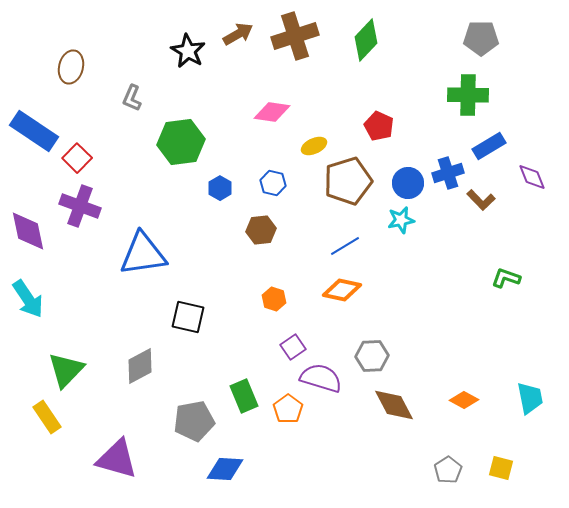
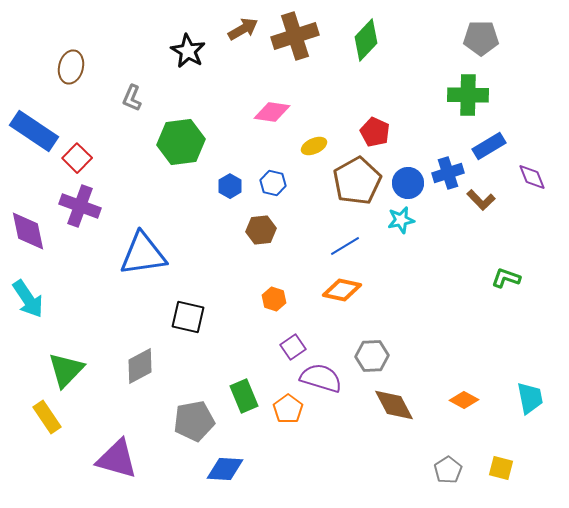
brown arrow at (238, 34): moved 5 px right, 5 px up
red pentagon at (379, 126): moved 4 px left, 6 px down
brown pentagon at (348, 181): moved 9 px right; rotated 12 degrees counterclockwise
blue hexagon at (220, 188): moved 10 px right, 2 px up
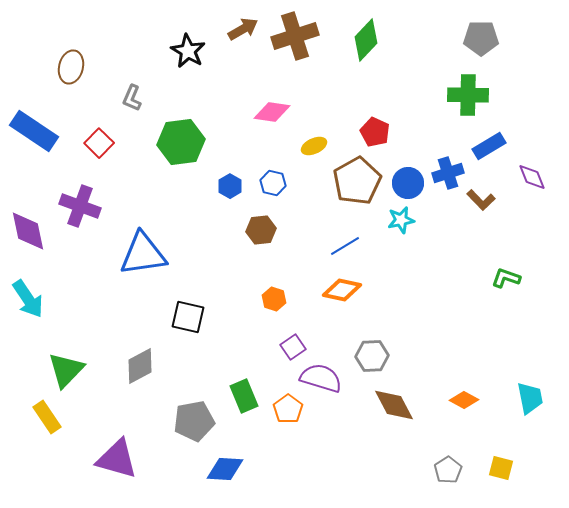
red square at (77, 158): moved 22 px right, 15 px up
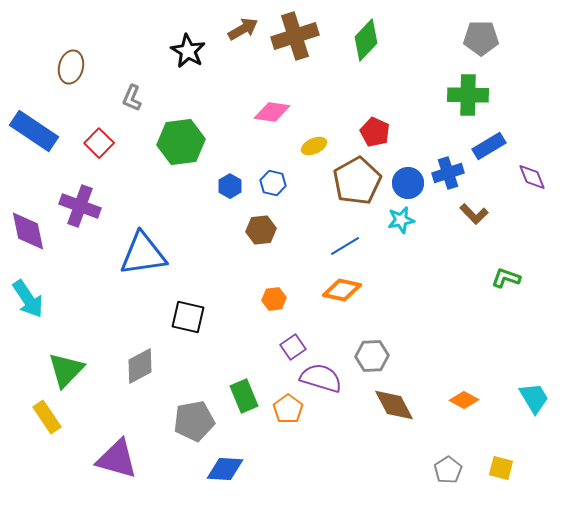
brown L-shape at (481, 200): moved 7 px left, 14 px down
orange hexagon at (274, 299): rotated 25 degrees counterclockwise
cyan trapezoid at (530, 398): moved 4 px right; rotated 20 degrees counterclockwise
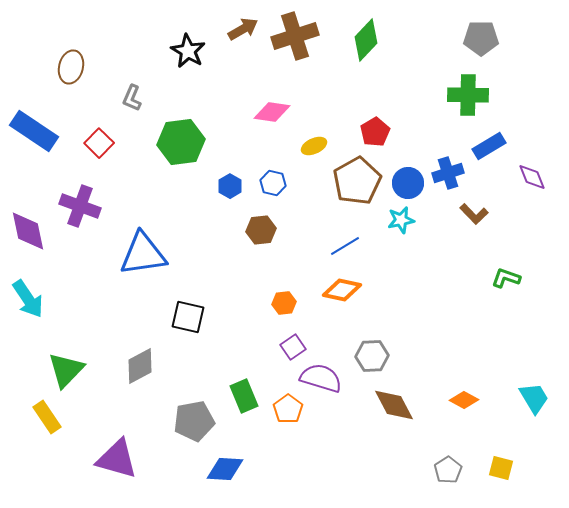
red pentagon at (375, 132): rotated 16 degrees clockwise
orange hexagon at (274, 299): moved 10 px right, 4 px down
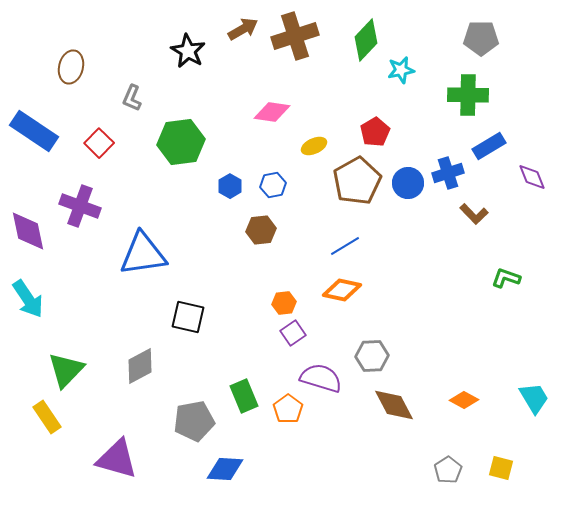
blue hexagon at (273, 183): moved 2 px down; rotated 25 degrees counterclockwise
cyan star at (401, 220): moved 150 px up
purple square at (293, 347): moved 14 px up
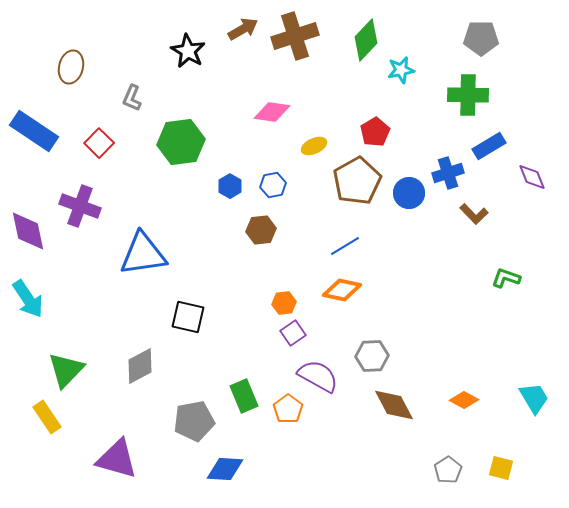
blue circle at (408, 183): moved 1 px right, 10 px down
purple semicircle at (321, 378): moved 3 px left, 2 px up; rotated 12 degrees clockwise
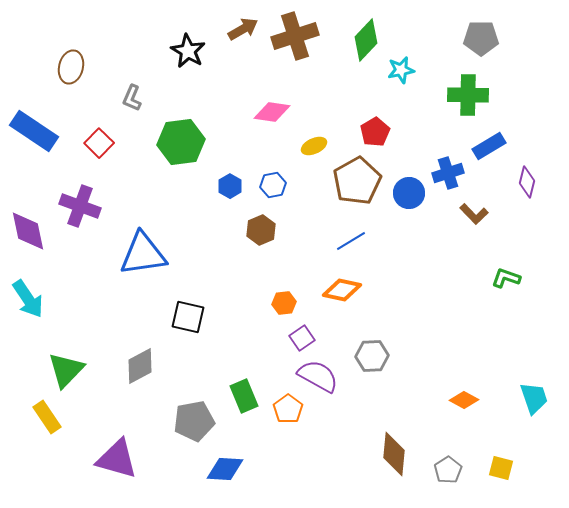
purple diamond at (532, 177): moved 5 px left, 5 px down; rotated 36 degrees clockwise
brown hexagon at (261, 230): rotated 16 degrees counterclockwise
blue line at (345, 246): moved 6 px right, 5 px up
purple square at (293, 333): moved 9 px right, 5 px down
cyan trapezoid at (534, 398): rotated 12 degrees clockwise
brown diamond at (394, 405): moved 49 px down; rotated 33 degrees clockwise
